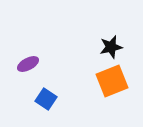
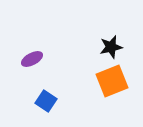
purple ellipse: moved 4 px right, 5 px up
blue square: moved 2 px down
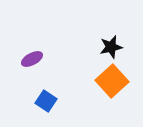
orange square: rotated 20 degrees counterclockwise
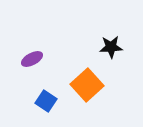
black star: rotated 10 degrees clockwise
orange square: moved 25 px left, 4 px down
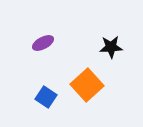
purple ellipse: moved 11 px right, 16 px up
blue square: moved 4 px up
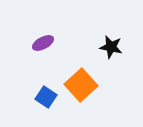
black star: rotated 15 degrees clockwise
orange square: moved 6 px left
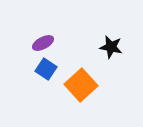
blue square: moved 28 px up
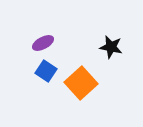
blue square: moved 2 px down
orange square: moved 2 px up
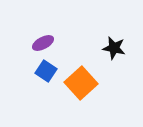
black star: moved 3 px right, 1 px down
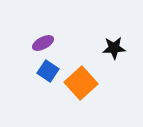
black star: rotated 15 degrees counterclockwise
blue square: moved 2 px right
